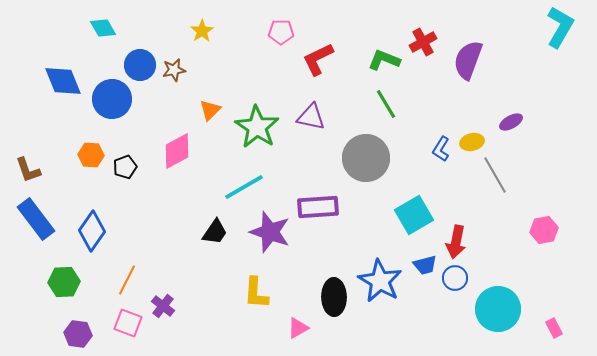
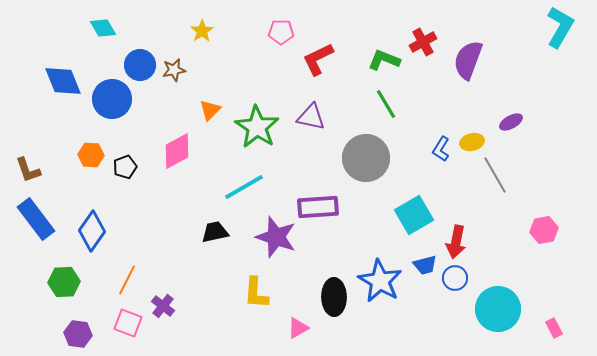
black trapezoid at (215, 232): rotated 136 degrees counterclockwise
purple star at (270, 232): moved 6 px right, 5 px down
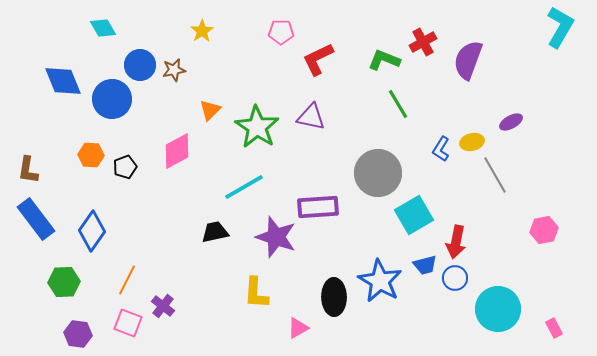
green line at (386, 104): moved 12 px right
gray circle at (366, 158): moved 12 px right, 15 px down
brown L-shape at (28, 170): rotated 28 degrees clockwise
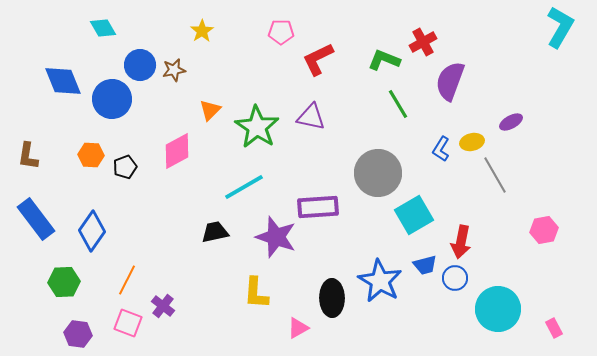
purple semicircle at (468, 60): moved 18 px left, 21 px down
brown L-shape at (28, 170): moved 14 px up
red arrow at (456, 242): moved 5 px right
black ellipse at (334, 297): moved 2 px left, 1 px down
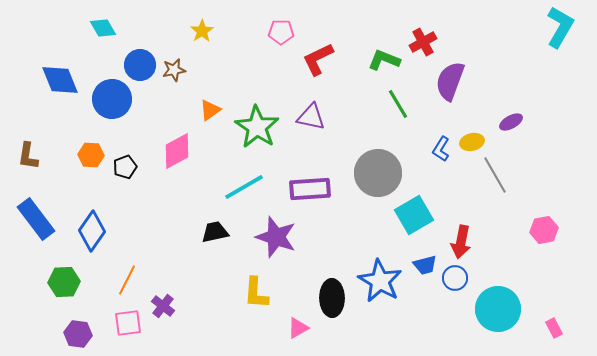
blue diamond at (63, 81): moved 3 px left, 1 px up
orange triangle at (210, 110): rotated 10 degrees clockwise
purple rectangle at (318, 207): moved 8 px left, 18 px up
pink square at (128, 323): rotated 28 degrees counterclockwise
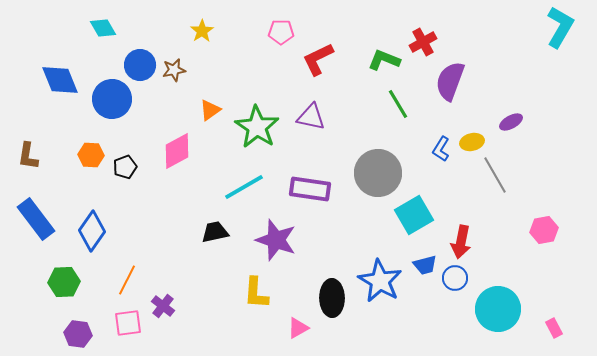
purple rectangle at (310, 189): rotated 12 degrees clockwise
purple star at (276, 237): moved 3 px down
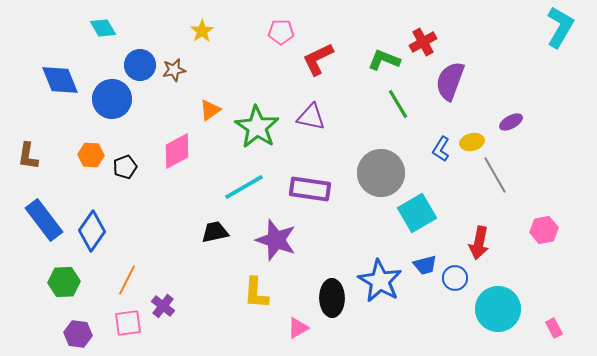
gray circle at (378, 173): moved 3 px right
cyan square at (414, 215): moved 3 px right, 2 px up
blue rectangle at (36, 219): moved 8 px right, 1 px down
red arrow at (461, 242): moved 18 px right, 1 px down
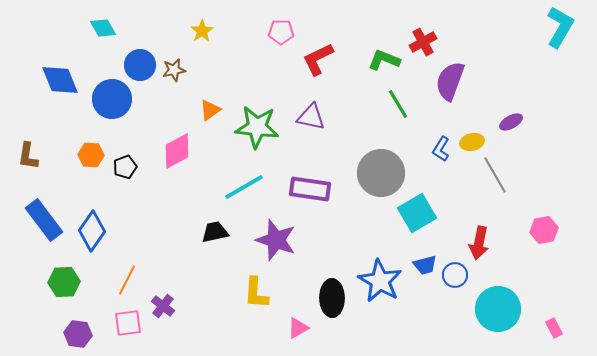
green star at (257, 127): rotated 27 degrees counterclockwise
blue circle at (455, 278): moved 3 px up
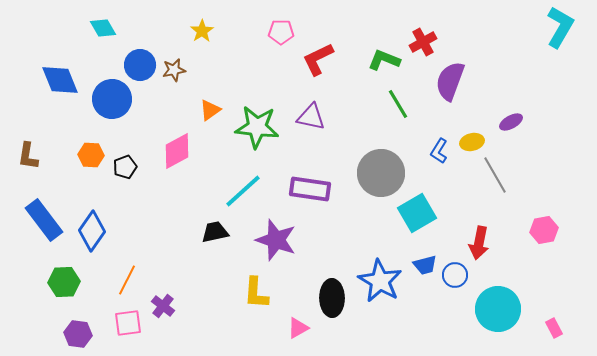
blue L-shape at (441, 149): moved 2 px left, 2 px down
cyan line at (244, 187): moved 1 px left, 4 px down; rotated 12 degrees counterclockwise
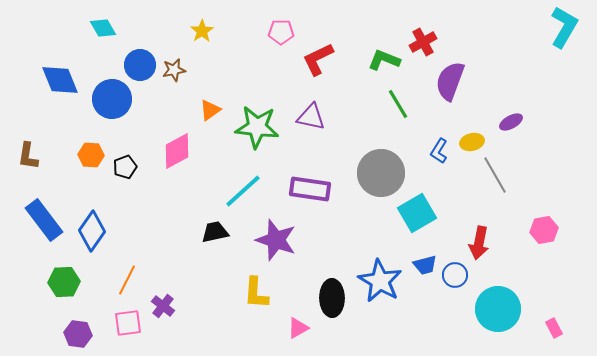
cyan L-shape at (560, 27): moved 4 px right
